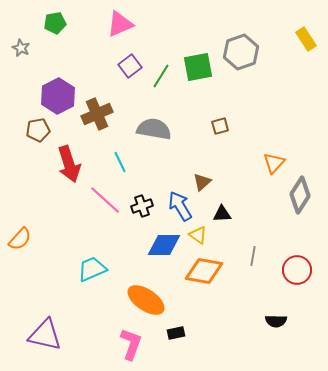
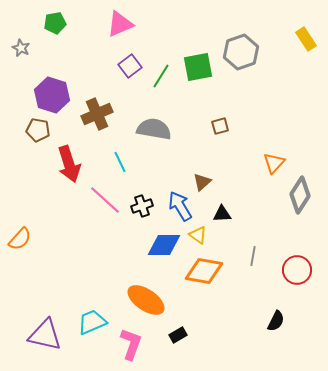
purple hexagon: moved 6 px left, 1 px up; rotated 16 degrees counterclockwise
brown pentagon: rotated 20 degrees clockwise
cyan trapezoid: moved 53 px down
black semicircle: rotated 65 degrees counterclockwise
black rectangle: moved 2 px right, 2 px down; rotated 18 degrees counterclockwise
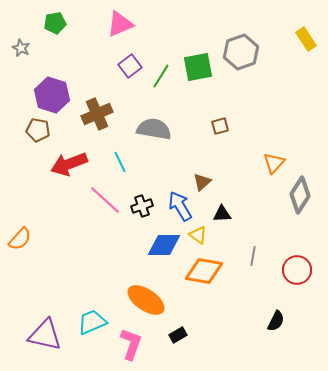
red arrow: rotated 87 degrees clockwise
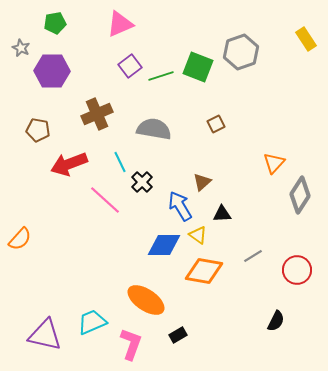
green square: rotated 32 degrees clockwise
green line: rotated 40 degrees clockwise
purple hexagon: moved 24 px up; rotated 16 degrees counterclockwise
brown square: moved 4 px left, 2 px up; rotated 12 degrees counterclockwise
black cross: moved 24 px up; rotated 25 degrees counterclockwise
gray line: rotated 48 degrees clockwise
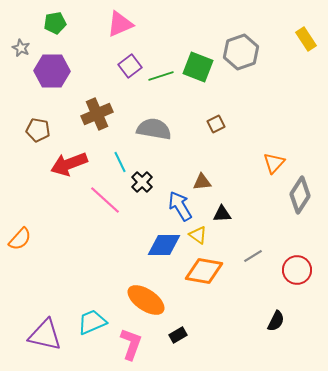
brown triangle: rotated 36 degrees clockwise
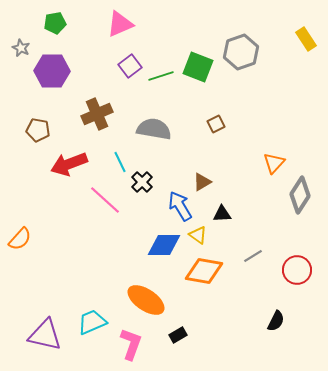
brown triangle: rotated 24 degrees counterclockwise
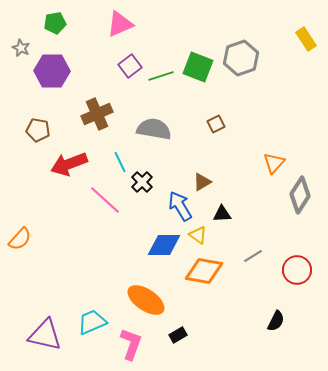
gray hexagon: moved 6 px down
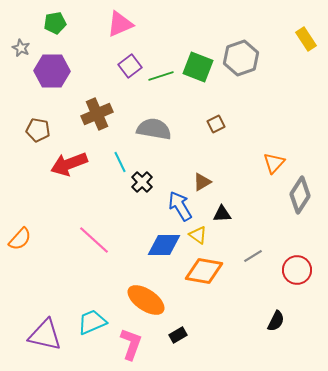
pink line: moved 11 px left, 40 px down
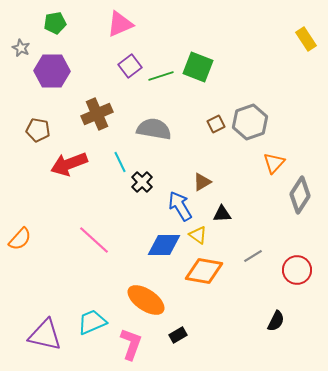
gray hexagon: moved 9 px right, 64 px down
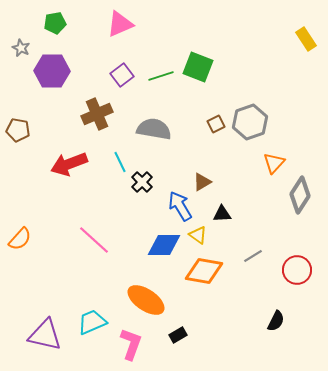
purple square: moved 8 px left, 9 px down
brown pentagon: moved 20 px left
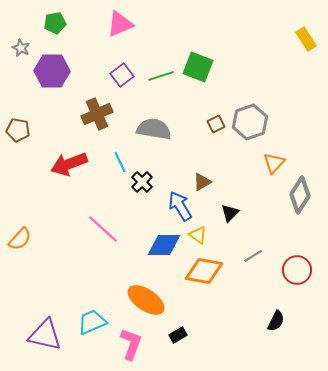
black triangle: moved 8 px right, 1 px up; rotated 42 degrees counterclockwise
pink line: moved 9 px right, 11 px up
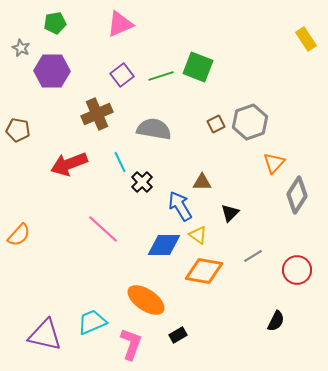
brown triangle: rotated 30 degrees clockwise
gray diamond: moved 3 px left
orange semicircle: moved 1 px left, 4 px up
